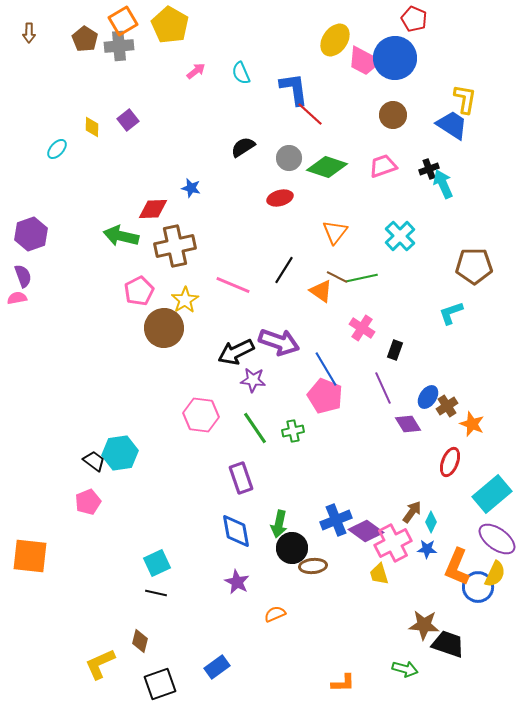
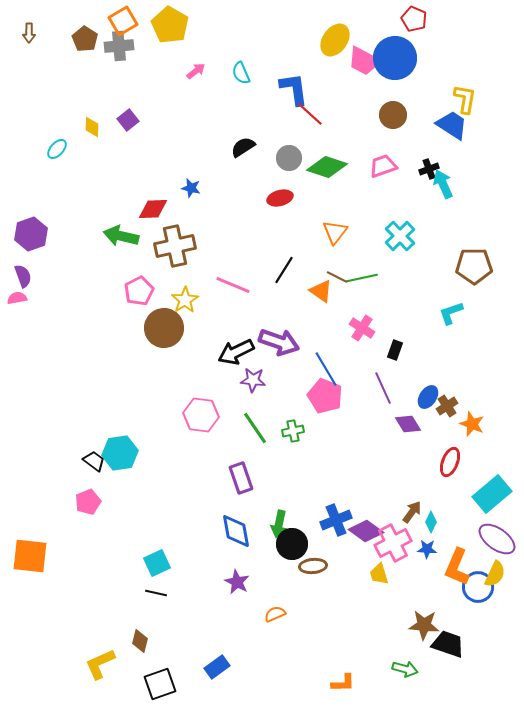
black circle at (292, 548): moved 4 px up
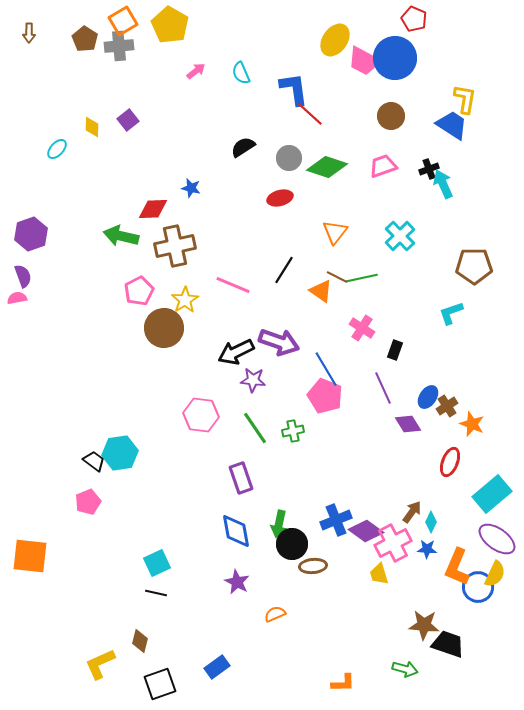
brown circle at (393, 115): moved 2 px left, 1 px down
